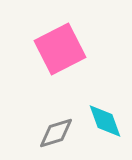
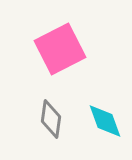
gray diamond: moved 5 px left, 14 px up; rotated 66 degrees counterclockwise
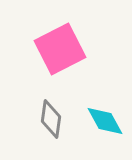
cyan diamond: rotated 9 degrees counterclockwise
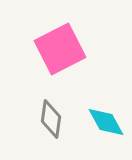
cyan diamond: moved 1 px right, 1 px down
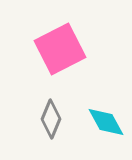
gray diamond: rotated 15 degrees clockwise
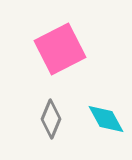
cyan diamond: moved 3 px up
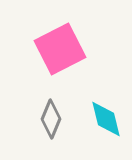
cyan diamond: rotated 15 degrees clockwise
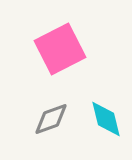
gray diamond: rotated 48 degrees clockwise
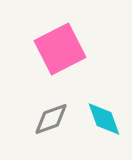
cyan diamond: moved 2 px left; rotated 6 degrees counterclockwise
